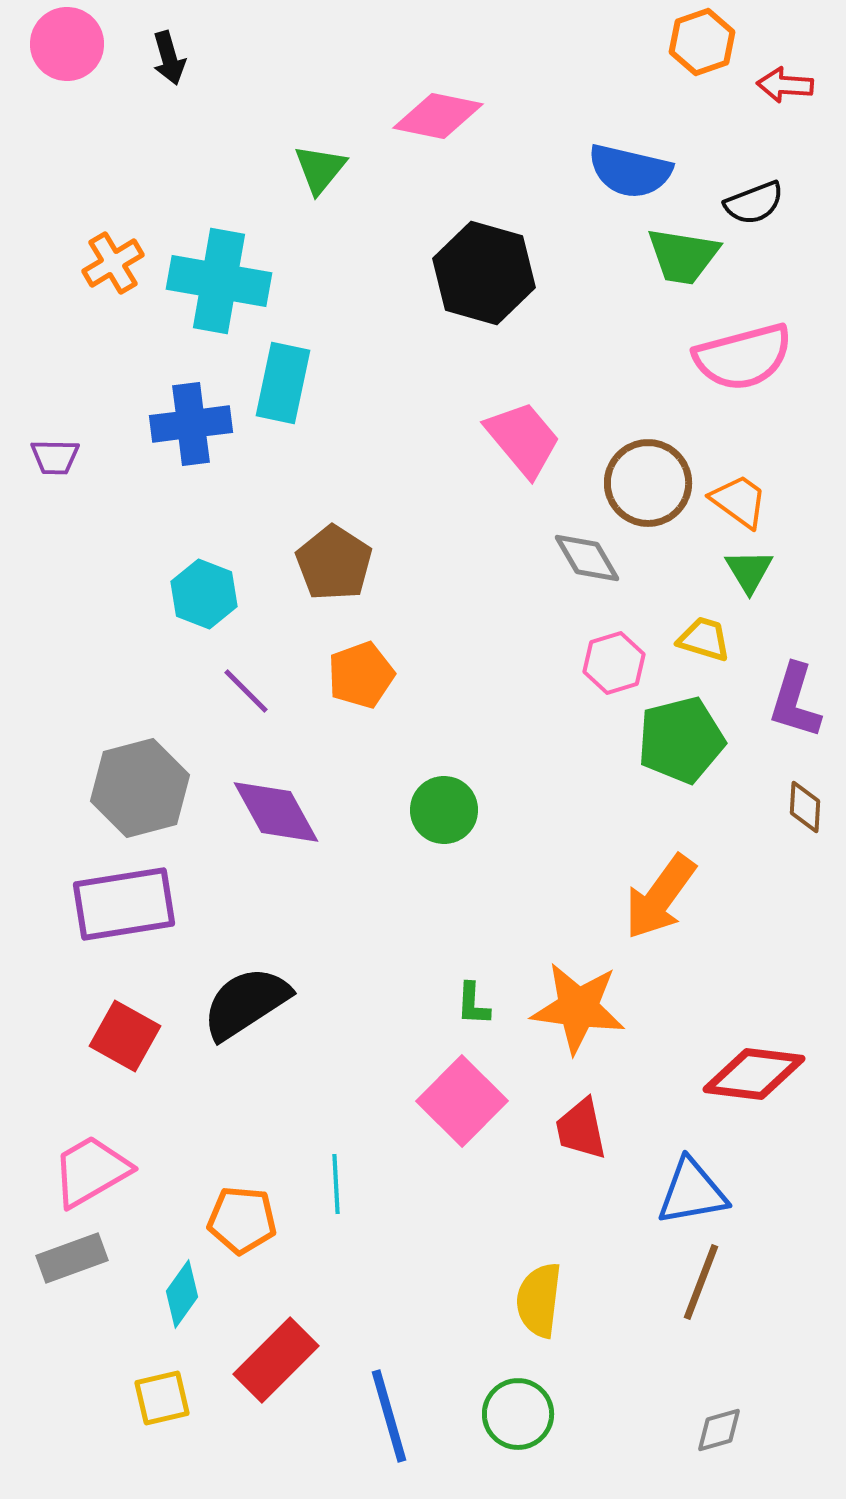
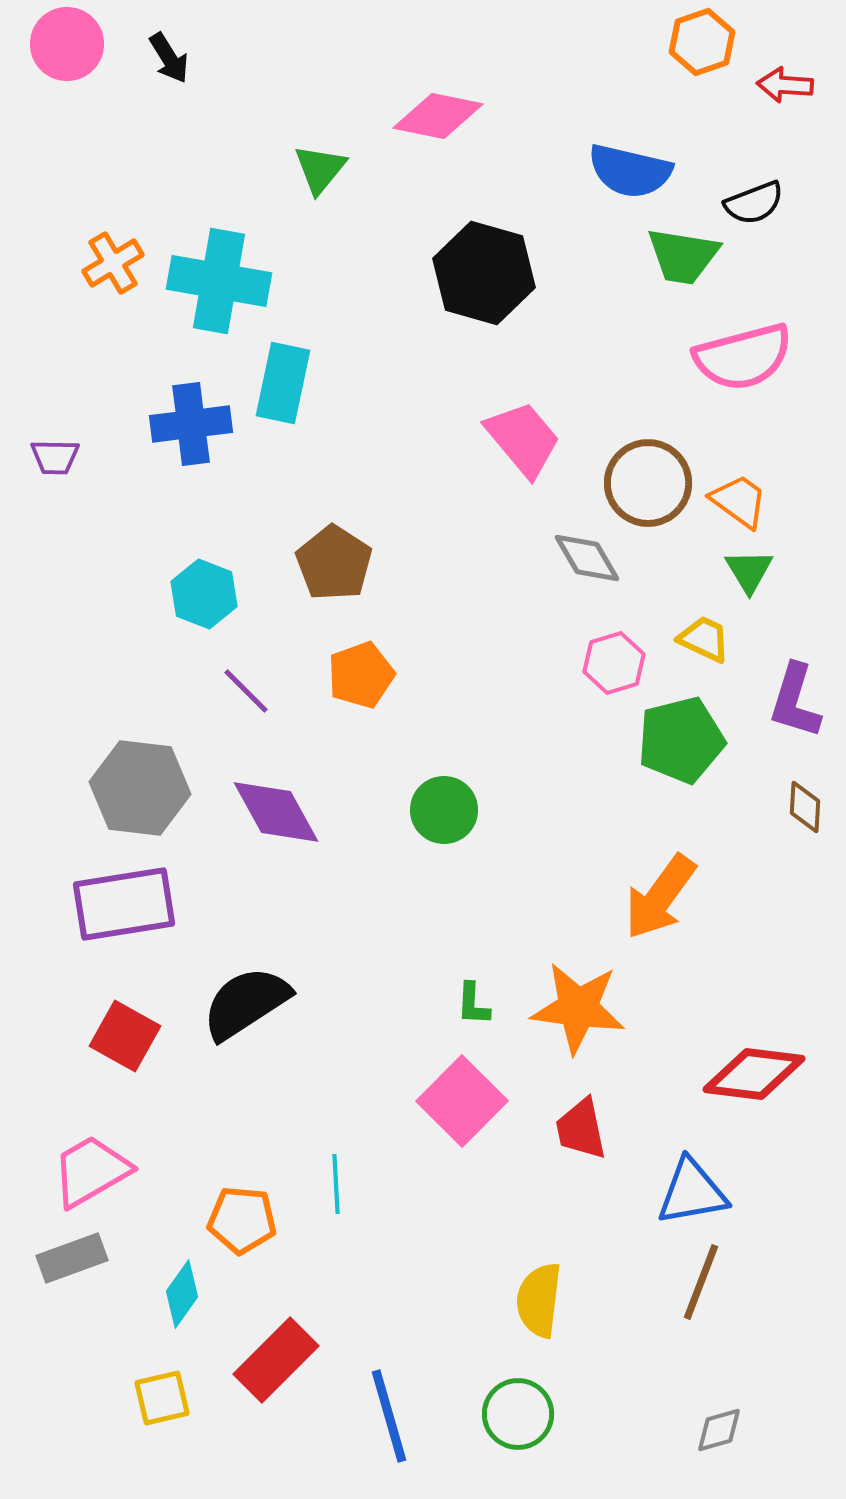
black arrow at (169, 58): rotated 16 degrees counterclockwise
yellow trapezoid at (704, 639): rotated 8 degrees clockwise
gray hexagon at (140, 788): rotated 22 degrees clockwise
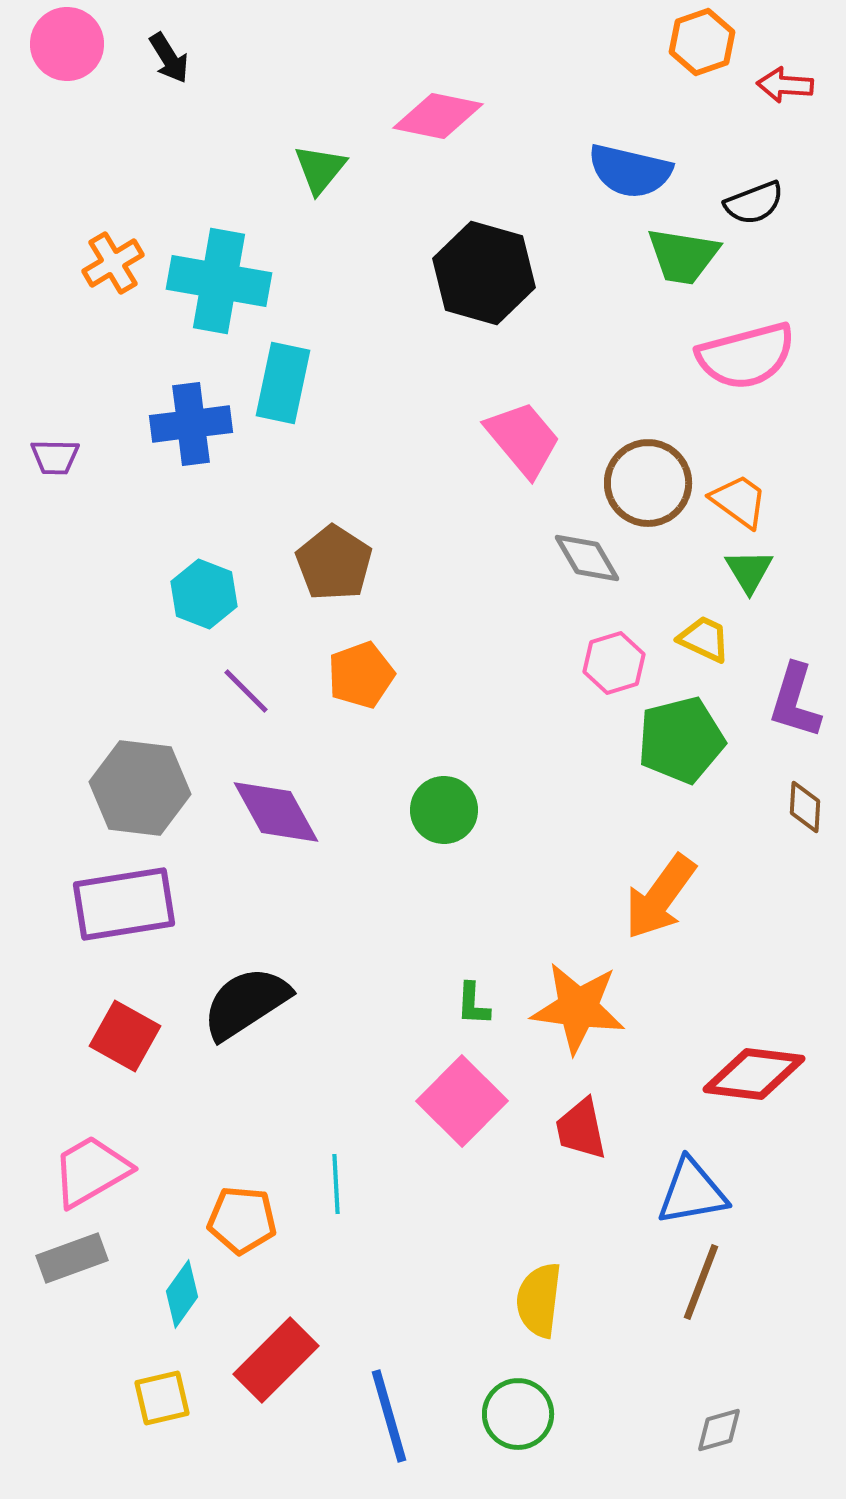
pink semicircle at (743, 357): moved 3 px right, 1 px up
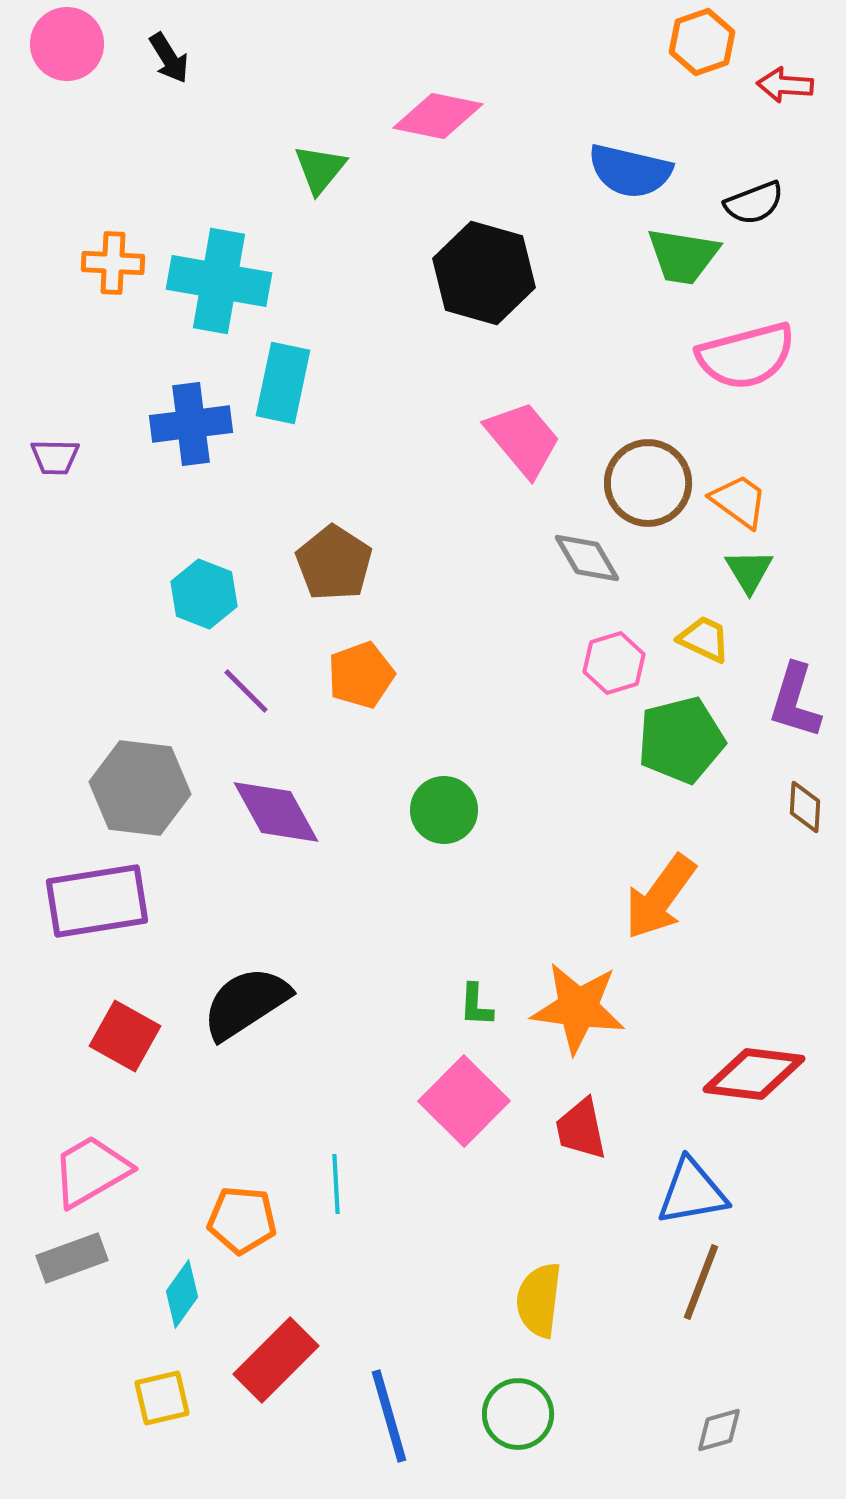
orange cross at (113, 263): rotated 34 degrees clockwise
purple rectangle at (124, 904): moved 27 px left, 3 px up
green L-shape at (473, 1004): moved 3 px right, 1 px down
pink square at (462, 1101): moved 2 px right
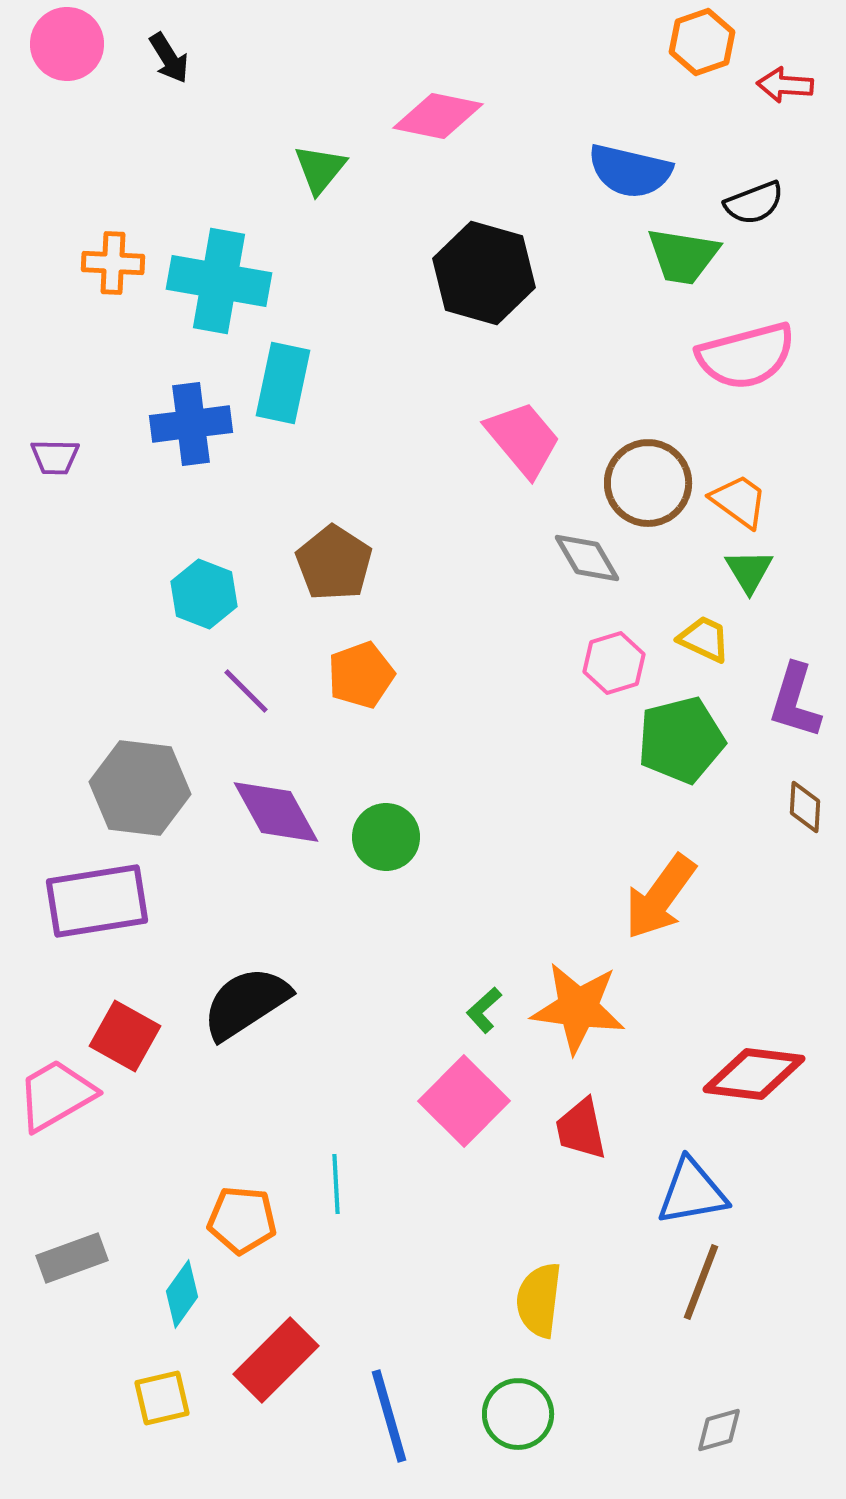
green circle at (444, 810): moved 58 px left, 27 px down
green L-shape at (476, 1005): moved 8 px right, 5 px down; rotated 45 degrees clockwise
pink trapezoid at (91, 1171): moved 35 px left, 76 px up
